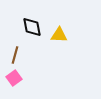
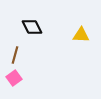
black diamond: rotated 15 degrees counterclockwise
yellow triangle: moved 22 px right
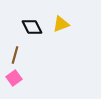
yellow triangle: moved 20 px left, 11 px up; rotated 24 degrees counterclockwise
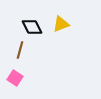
brown line: moved 5 px right, 5 px up
pink square: moved 1 px right; rotated 21 degrees counterclockwise
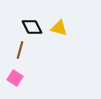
yellow triangle: moved 2 px left, 4 px down; rotated 36 degrees clockwise
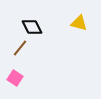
yellow triangle: moved 20 px right, 5 px up
brown line: moved 2 px up; rotated 24 degrees clockwise
